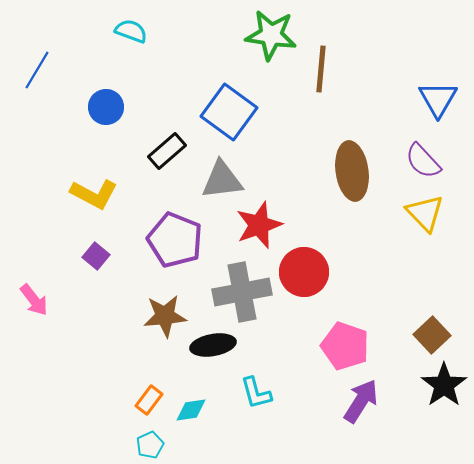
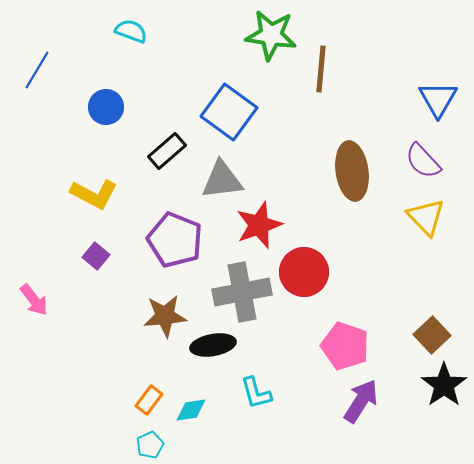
yellow triangle: moved 1 px right, 4 px down
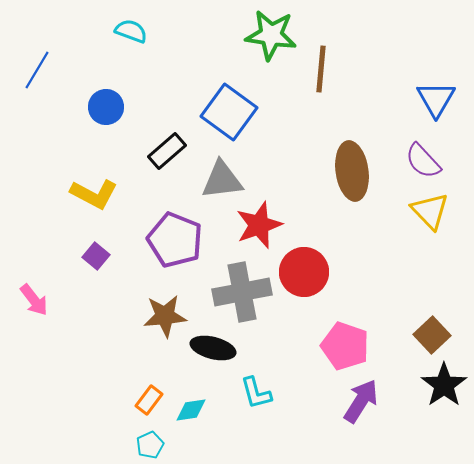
blue triangle: moved 2 px left
yellow triangle: moved 4 px right, 6 px up
black ellipse: moved 3 px down; rotated 24 degrees clockwise
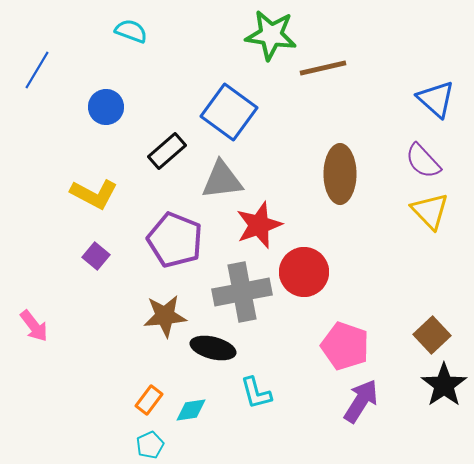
brown line: moved 2 px right, 1 px up; rotated 72 degrees clockwise
blue triangle: rotated 18 degrees counterclockwise
brown ellipse: moved 12 px left, 3 px down; rotated 8 degrees clockwise
pink arrow: moved 26 px down
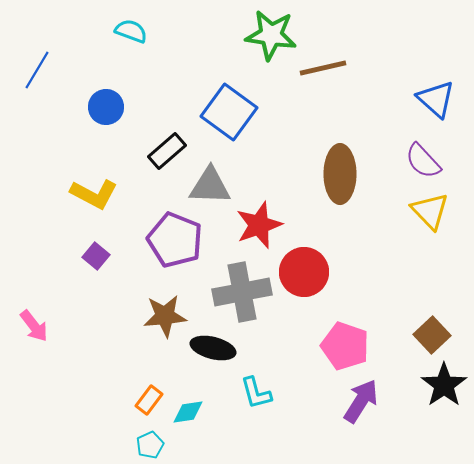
gray triangle: moved 12 px left, 6 px down; rotated 9 degrees clockwise
cyan diamond: moved 3 px left, 2 px down
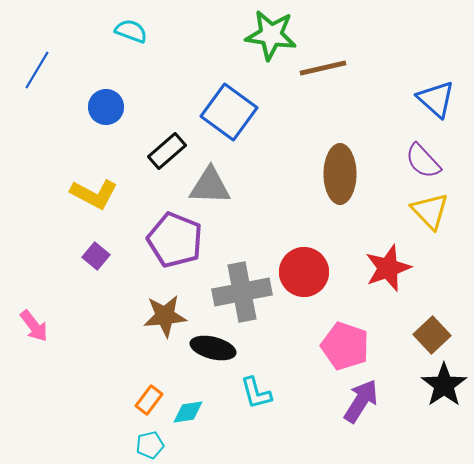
red star: moved 129 px right, 43 px down
cyan pentagon: rotated 12 degrees clockwise
